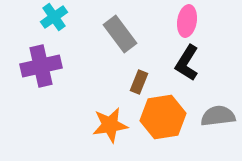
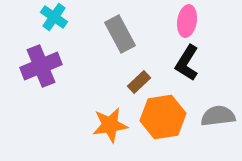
cyan cross: rotated 20 degrees counterclockwise
gray rectangle: rotated 9 degrees clockwise
purple cross: rotated 9 degrees counterclockwise
brown rectangle: rotated 25 degrees clockwise
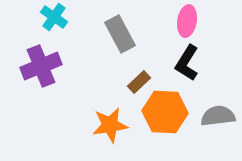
orange hexagon: moved 2 px right, 5 px up; rotated 12 degrees clockwise
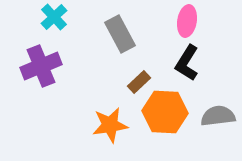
cyan cross: rotated 12 degrees clockwise
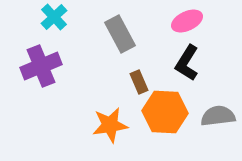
pink ellipse: rotated 56 degrees clockwise
brown rectangle: rotated 70 degrees counterclockwise
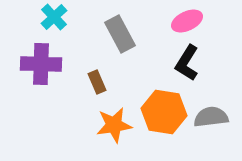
purple cross: moved 2 px up; rotated 24 degrees clockwise
brown rectangle: moved 42 px left
orange hexagon: moved 1 px left; rotated 6 degrees clockwise
gray semicircle: moved 7 px left, 1 px down
orange star: moved 4 px right
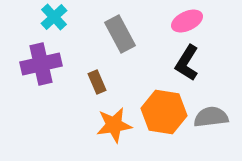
purple cross: rotated 15 degrees counterclockwise
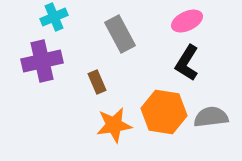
cyan cross: rotated 20 degrees clockwise
purple cross: moved 1 px right, 3 px up
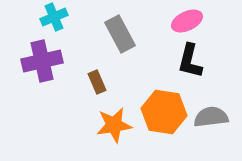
black L-shape: moved 3 px right, 2 px up; rotated 18 degrees counterclockwise
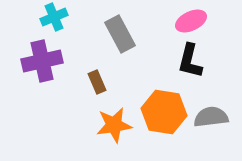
pink ellipse: moved 4 px right
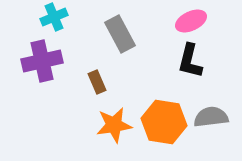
orange hexagon: moved 10 px down
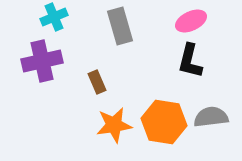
gray rectangle: moved 8 px up; rotated 12 degrees clockwise
